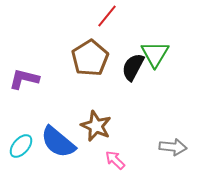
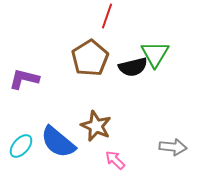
red line: rotated 20 degrees counterclockwise
black semicircle: rotated 132 degrees counterclockwise
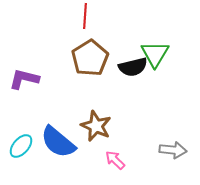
red line: moved 22 px left; rotated 15 degrees counterclockwise
gray arrow: moved 3 px down
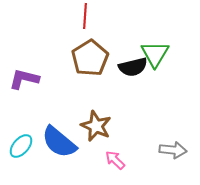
blue semicircle: moved 1 px right
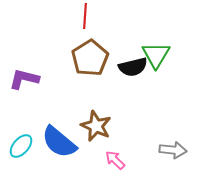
green triangle: moved 1 px right, 1 px down
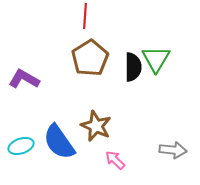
green triangle: moved 4 px down
black semicircle: rotated 76 degrees counterclockwise
purple L-shape: rotated 16 degrees clockwise
blue semicircle: rotated 15 degrees clockwise
cyan ellipse: rotated 30 degrees clockwise
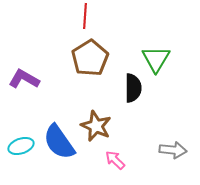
black semicircle: moved 21 px down
